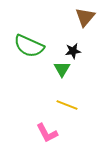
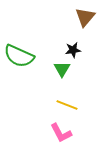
green semicircle: moved 10 px left, 10 px down
black star: moved 1 px up
pink L-shape: moved 14 px right
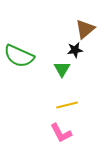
brown triangle: moved 12 px down; rotated 10 degrees clockwise
black star: moved 2 px right
yellow line: rotated 35 degrees counterclockwise
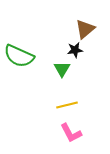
pink L-shape: moved 10 px right
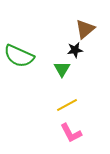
yellow line: rotated 15 degrees counterclockwise
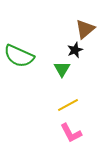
black star: rotated 14 degrees counterclockwise
yellow line: moved 1 px right
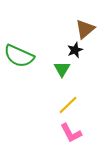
yellow line: rotated 15 degrees counterclockwise
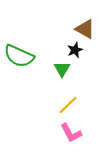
brown triangle: rotated 50 degrees counterclockwise
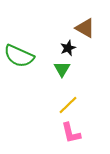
brown triangle: moved 1 px up
black star: moved 7 px left, 2 px up
pink L-shape: rotated 15 degrees clockwise
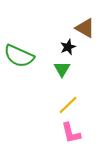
black star: moved 1 px up
